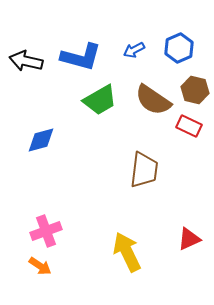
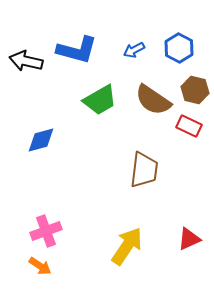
blue hexagon: rotated 8 degrees counterclockwise
blue L-shape: moved 4 px left, 7 px up
yellow arrow: moved 6 px up; rotated 60 degrees clockwise
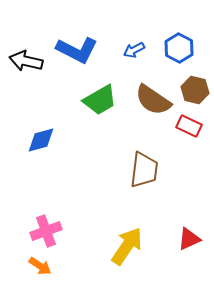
blue L-shape: rotated 12 degrees clockwise
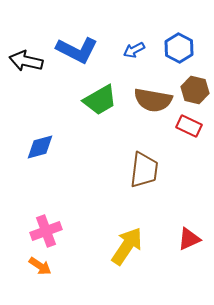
brown semicircle: rotated 24 degrees counterclockwise
blue diamond: moved 1 px left, 7 px down
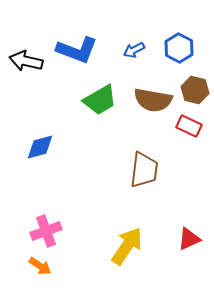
blue L-shape: rotated 6 degrees counterclockwise
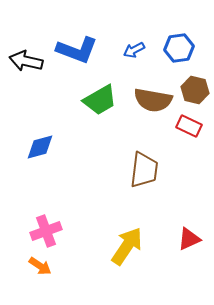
blue hexagon: rotated 24 degrees clockwise
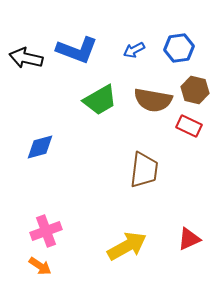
black arrow: moved 3 px up
yellow arrow: rotated 27 degrees clockwise
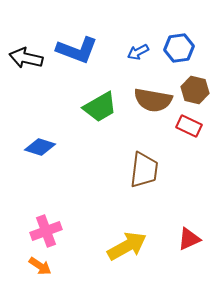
blue arrow: moved 4 px right, 2 px down
green trapezoid: moved 7 px down
blue diamond: rotated 32 degrees clockwise
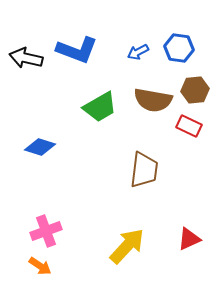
blue hexagon: rotated 16 degrees clockwise
brown hexagon: rotated 20 degrees counterclockwise
yellow arrow: rotated 18 degrees counterclockwise
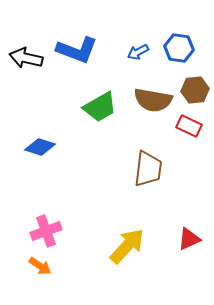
brown trapezoid: moved 4 px right, 1 px up
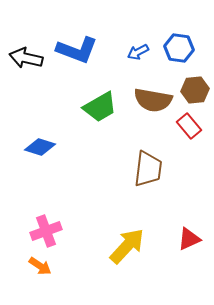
red rectangle: rotated 25 degrees clockwise
